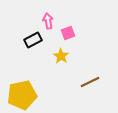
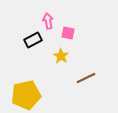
pink square: rotated 32 degrees clockwise
brown line: moved 4 px left, 4 px up
yellow pentagon: moved 4 px right
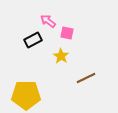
pink arrow: rotated 42 degrees counterclockwise
pink square: moved 1 px left
yellow pentagon: rotated 12 degrees clockwise
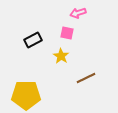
pink arrow: moved 30 px right, 8 px up; rotated 56 degrees counterclockwise
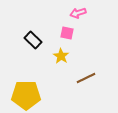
black rectangle: rotated 72 degrees clockwise
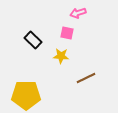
yellow star: rotated 28 degrees counterclockwise
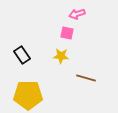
pink arrow: moved 1 px left, 1 px down
black rectangle: moved 11 px left, 15 px down; rotated 12 degrees clockwise
brown line: rotated 42 degrees clockwise
yellow pentagon: moved 2 px right
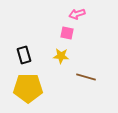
black rectangle: moved 2 px right; rotated 18 degrees clockwise
brown line: moved 1 px up
yellow pentagon: moved 7 px up
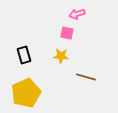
yellow pentagon: moved 2 px left, 5 px down; rotated 24 degrees counterclockwise
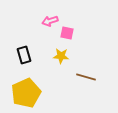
pink arrow: moved 27 px left, 7 px down
